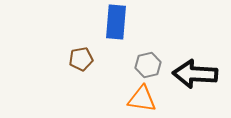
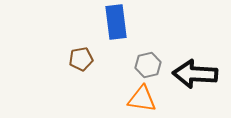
blue rectangle: rotated 12 degrees counterclockwise
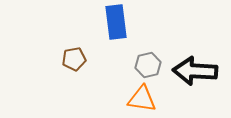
brown pentagon: moved 7 px left
black arrow: moved 3 px up
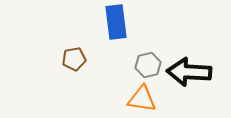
black arrow: moved 6 px left, 1 px down
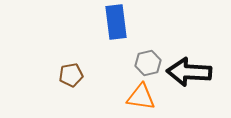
brown pentagon: moved 3 px left, 16 px down
gray hexagon: moved 2 px up
orange triangle: moved 1 px left, 2 px up
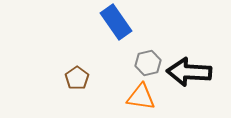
blue rectangle: rotated 28 degrees counterclockwise
brown pentagon: moved 6 px right, 3 px down; rotated 25 degrees counterclockwise
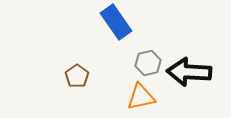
brown pentagon: moved 2 px up
orange triangle: rotated 20 degrees counterclockwise
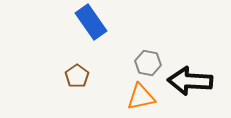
blue rectangle: moved 25 px left
gray hexagon: rotated 25 degrees clockwise
black arrow: moved 1 px right, 9 px down
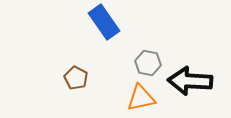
blue rectangle: moved 13 px right
brown pentagon: moved 1 px left, 2 px down; rotated 10 degrees counterclockwise
orange triangle: moved 1 px down
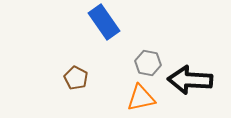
black arrow: moved 1 px up
